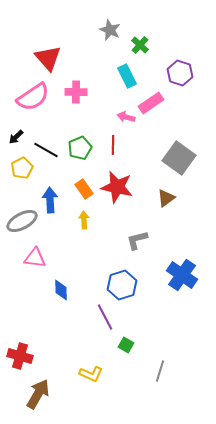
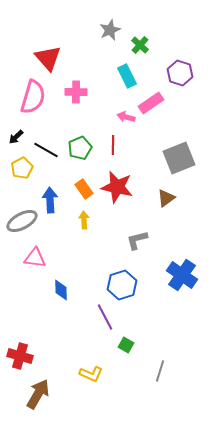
gray star: rotated 25 degrees clockwise
pink semicircle: rotated 40 degrees counterclockwise
gray square: rotated 32 degrees clockwise
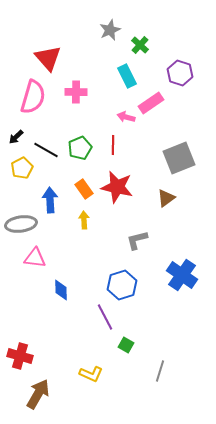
gray ellipse: moved 1 px left, 3 px down; rotated 20 degrees clockwise
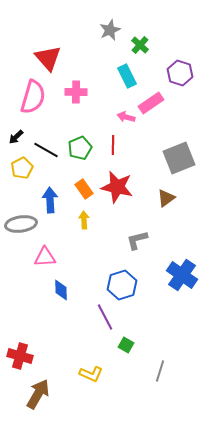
pink triangle: moved 10 px right, 1 px up; rotated 10 degrees counterclockwise
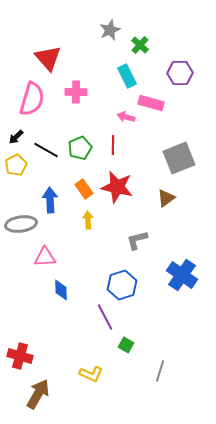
purple hexagon: rotated 20 degrees counterclockwise
pink semicircle: moved 1 px left, 2 px down
pink rectangle: rotated 50 degrees clockwise
yellow pentagon: moved 6 px left, 3 px up
yellow arrow: moved 4 px right
